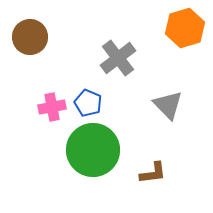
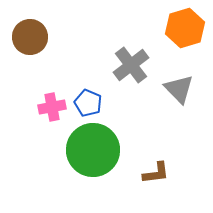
gray cross: moved 13 px right, 7 px down
gray triangle: moved 11 px right, 16 px up
brown L-shape: moved 3 px right
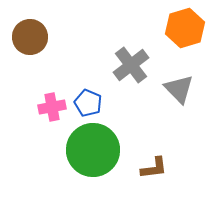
brown L-shape: moved 2 px left, 5 px up
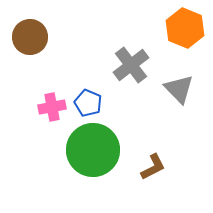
orange hexagon: rotated 21 degrees counterclockwise
brown L-shape: moved 1 px left, 1 px up; rotated 20 degrees counterclockwise
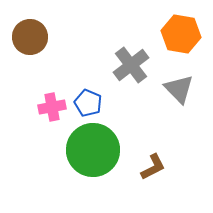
orange hexagon: moved 4 px left, 6 px down; rotated 12 degrees counterclockwise
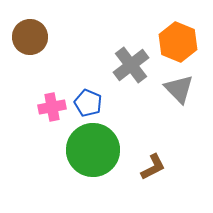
orange hexagon: moved 3 px left, 8 px down; rotated 12 degrees clockwise
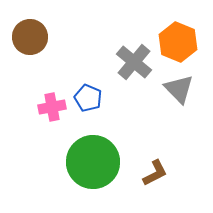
gray cross: moved 3 px right, 3 px up; rotated 12 degrees counterclockwise
blue pentagon: moved 5 px up
green circle: moved 12 px down
brown L-shape: moved 2 px right, 6 px down
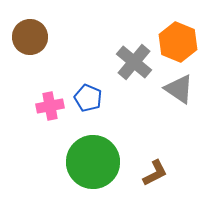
gray triangle: rotated 12 degrees counterclockwise
pink cross: moved 2 px left, 1 px up
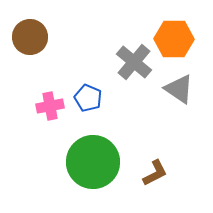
orange hexagon: moved 4 px left, 3 px up; rotated 21 degrees counterclockwise
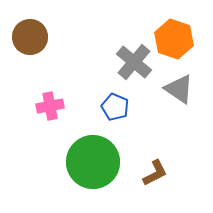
orange hexagon: rotated 18 degrees clockwise
blue pentagon: moved 27 px right, 9 px down
